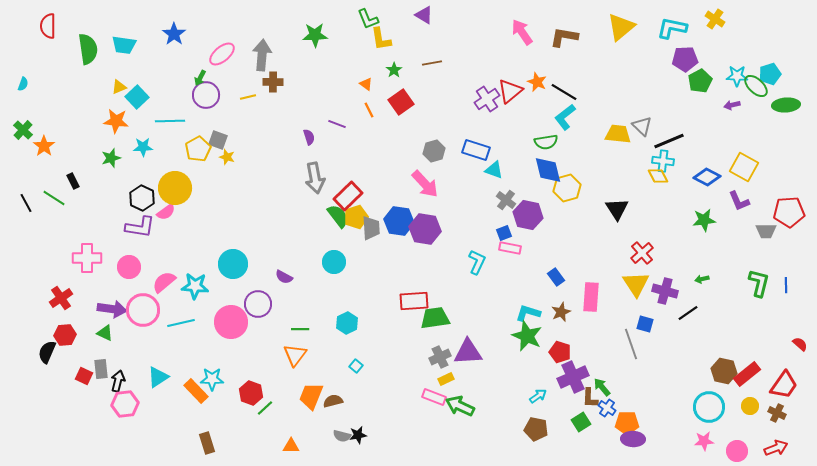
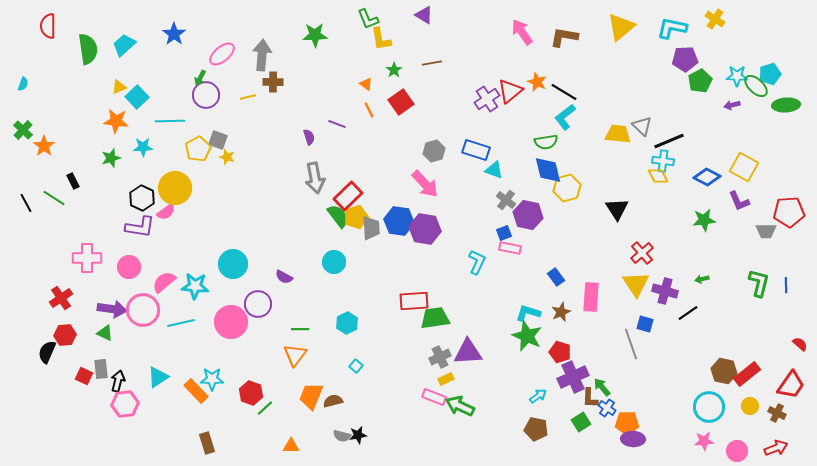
cyan trapezoid at (124, 45): rotated 130 degrees clockwise
red trapezoid at (784, 385): moved 7 px right
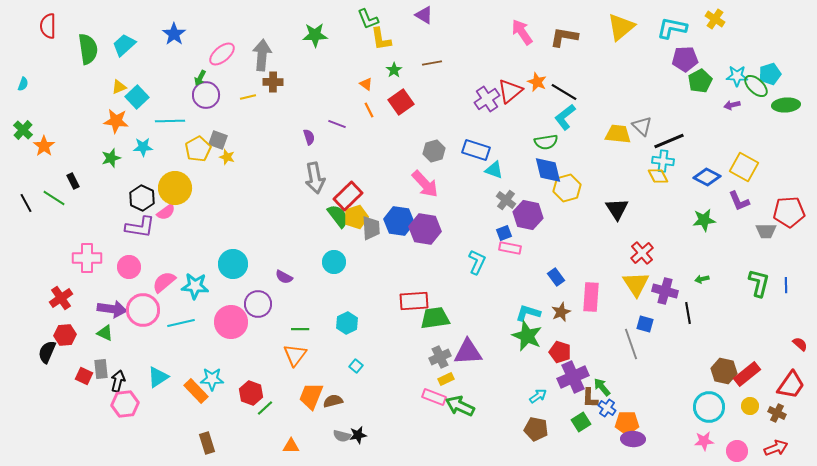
black line at (688, 313): rotated 65 degrees counterclockwise
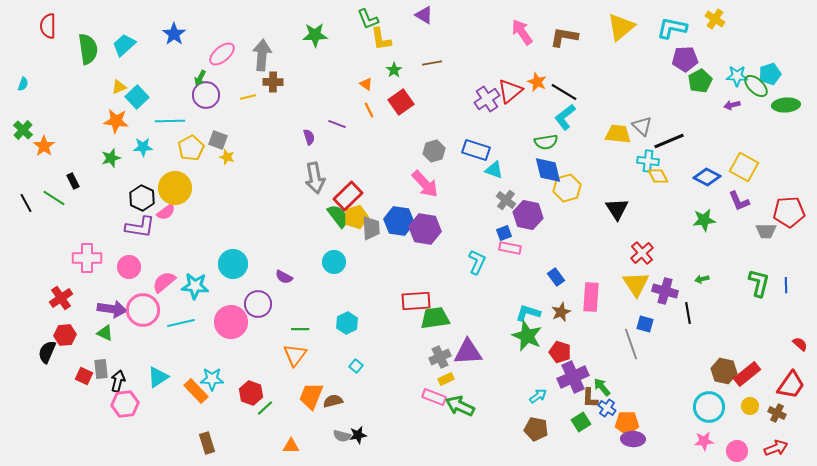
yellow pentagon at (198, 149): moved 7 px left, 1 px up
cyan cross at (663, 161): moved 15 px left
red rectangle at (414, 301): moved 2 px right
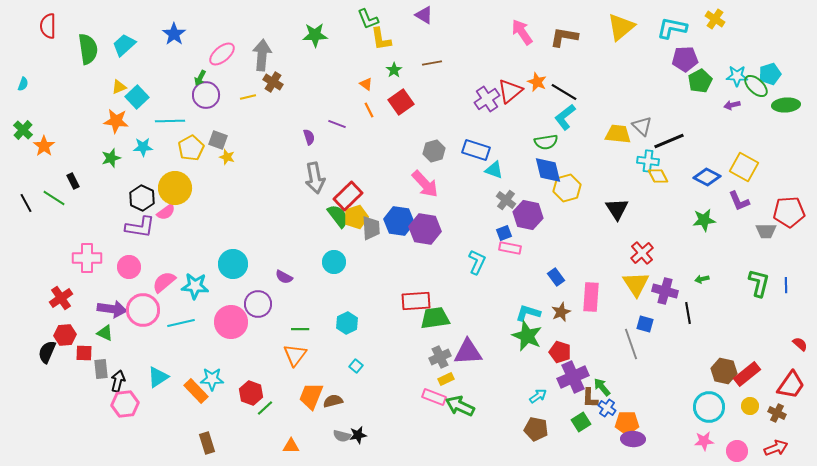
brown cross at (273, 82): rotated 30 degrees clockwise
red square at (84, 376): moved 23 px up; rotated 24 degrees counterclockwise
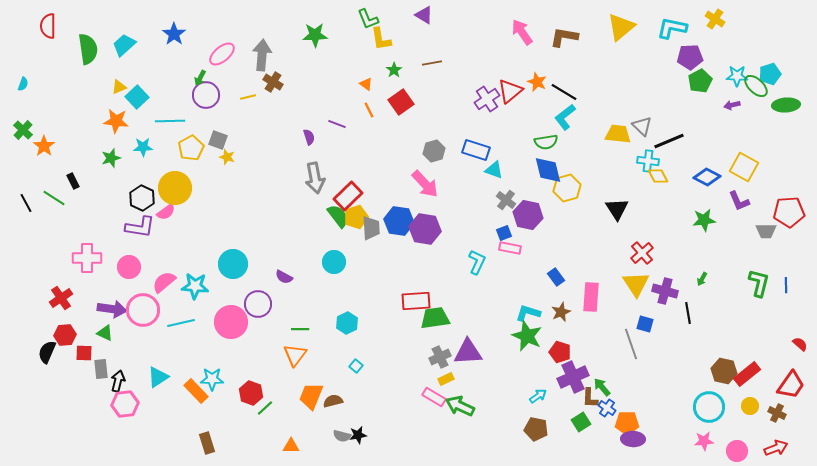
purple pentagon at (685, 59): moved 5 px right, 2 px up
green arrow at (702, 279): rotated 48 degrees counterclockwise
pink rectangle at (434, 397): rotated 10 degrees clockwise
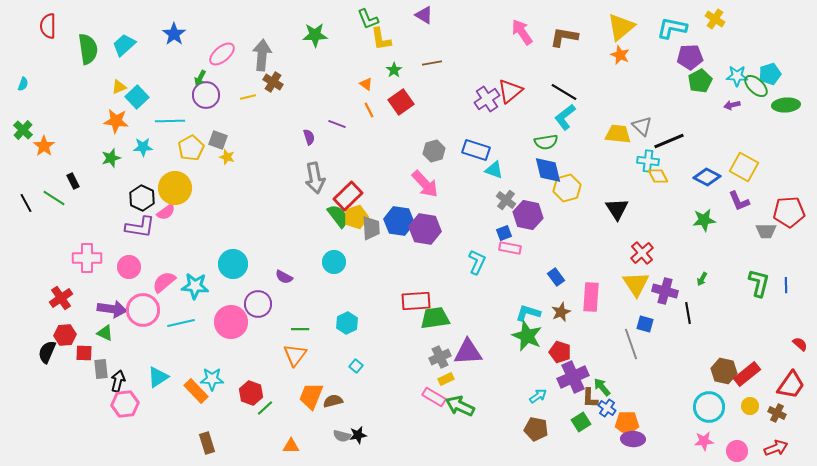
orange star at (537, 82): moved 83 px right, 27 px up
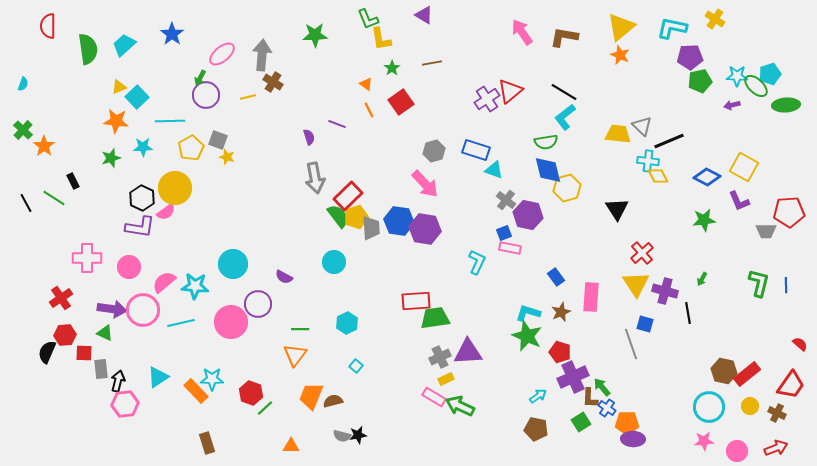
blue star at (174, 34): moved 2 px left
green star at (394, 70): moved 2 px left, 2 px up
green pentagon at (700, 81): rotated 15 degrees clockwise
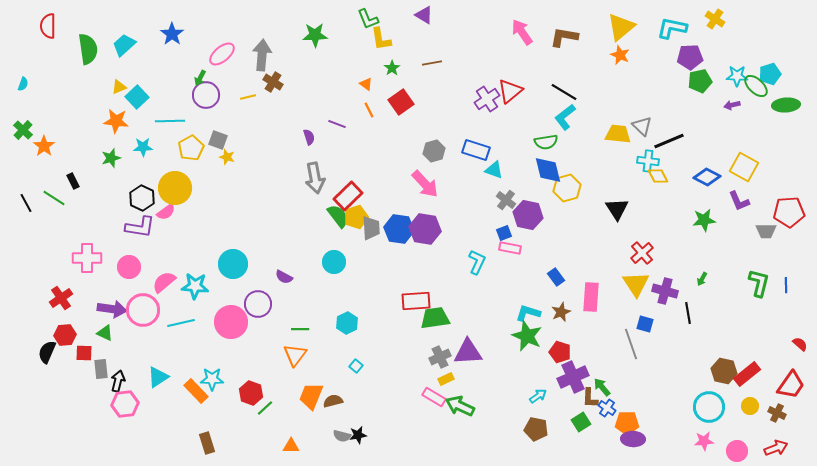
blue hexagon at (399, 221): moved 8 px down
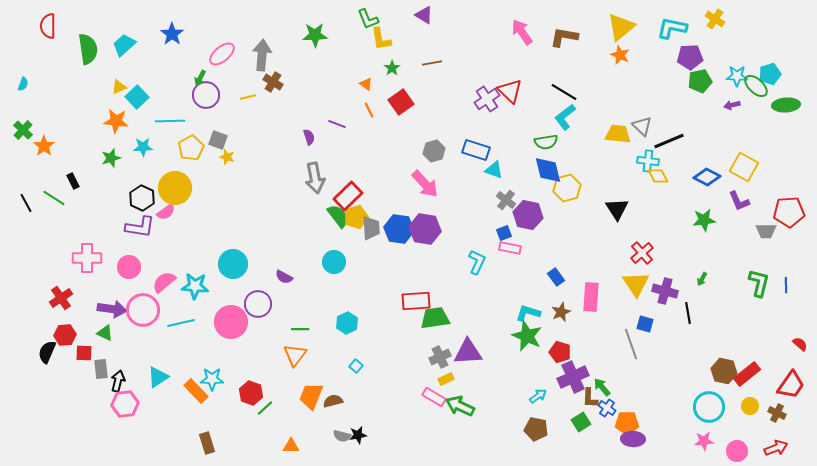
red triangle at (510, 91): rotated 36 degrees counterclockwise
